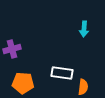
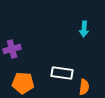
orange semicircle: moved 1 px right
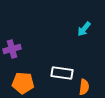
cyan arrow: rotated 35 degrees clockwise
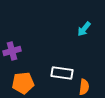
purple cross: moved 2 px down
orange pentagon: rotated 10 degrees counterclockwise
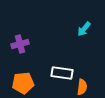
purple cross: moved 8 px right, 7 px up
orange semicircle: moved 2 px left
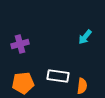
cyan arrow: moved 1 px right, 8 px down
white rectangle: moved 4 px left, 3 px down
orange semicircle: moved 1 px up
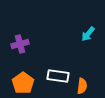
cyan arrow: moved 3 px right, 3 px up
orange pentagon: rotated 30 degrees counterclockwise
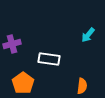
cyan arrow: moved 1 px down
purple cross: moved 8 px left
white rectangle: moved 9 px left, 17 px up
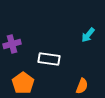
orange semicircle: rotated 14 degrees clockwise
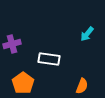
cyan arrow: moved 1 px left, 1 px up
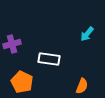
orange pentagon: moved 1 px left, 1 px up; rotated 10 degrees counterclockwise
